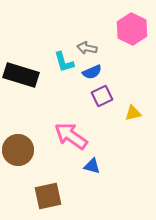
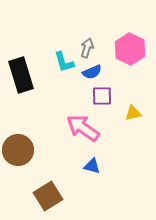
pink hexagon: moved 2 px left, 20 px down
gray arrow: rotated 96 degrees clockwise
black rectangle: rotated 56 degrees clockwise
purple square: rotated 25 degrees clockwise
pink arrow: moved 12 px right, 8 px up
brown square: rotated 20 degrees counterclockwise
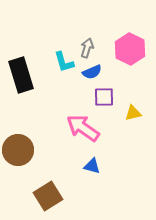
purple square: moved 2 px right, 1 px down
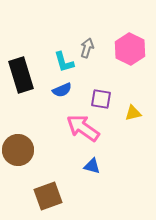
blue semicircle: moved 30 px left, 18 px down
purple square: moved 3 px left, 2 px down; rotated 10 degrees clockwise
brown square: rotated 12 degrees clockwise
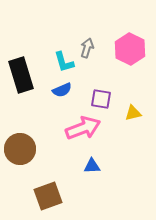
pink arrow: rotated 124 degrees clockwise
brown circle: moved 2 px right, 1 px up
blue triangle: rotated 18 degrees counterclockwise
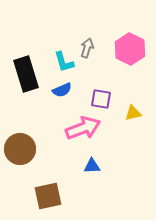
black rectangle: moved 5 px right, 1 px up
brown square: rotated 8 degrees clockwise
